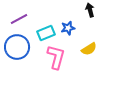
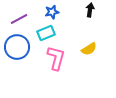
black arrow: rotated 24 degrees clockwise
blue star: moved 16 px left, 16 px up
pink L-shape: moved 1 px down
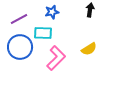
cyan rectangle: moved 3 px left; rotated 24 degrees clockwise
blue circle: moved 3 px right
pink L-shape: rotated 30 degrees clockwise
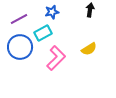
cyan rectangle: rotated 30 degrees counterclockwise
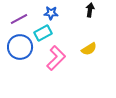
blue star: moved 1 px left, 1 px down; rotated 16 degrees clockwise
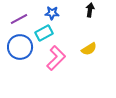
blue star: moved 1 px right
cyan rectangle: moved 1 px right
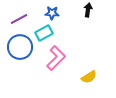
black arrow: moved 2 px left
yellow semicircle: moved 28 px down
